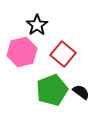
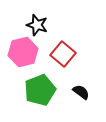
black star: rotated 20 degrees counterclockwise
pink hexagon: moved 1 px right
green pentagon: moved 12 px left
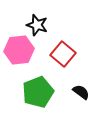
pink hexagon: moved 4 px left, 2 px up; rotated 8 degrees clockwise
green pentagon: moved 2 px left, 2 px down
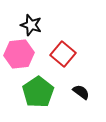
black star: moved 6 px left
pink hexagon: moved 4 px down
green pentagon: rotated 12 degrees counterclockwise
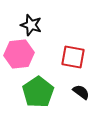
red square: moved 10 px right, 3 px down; rotated 30 degrees counterclockwise
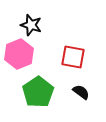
pink hexagon: rotated 16 degrees counterclockwise
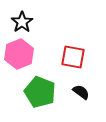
black star: moved 9 px left, 3 px up; rotated 20 degrees clockwise
green pentagon: moved 2 px right; rotated 16 degrees counterclockwise
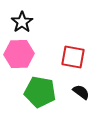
pink hexagon: rotated 20 degrees clockwise
green pentagon: rotated 12 degrees counterclockwise
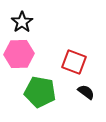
red square: moved 1 px right, 5 px down; rotated 10 degrees clockwise
black semicircle: moved 5 px right
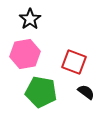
black star: moved 8 px right, 3 px up
pink hexagon: moved 6 px right; rotated 8 degrees counterclockwise
green pentagon: moved 1 px right
